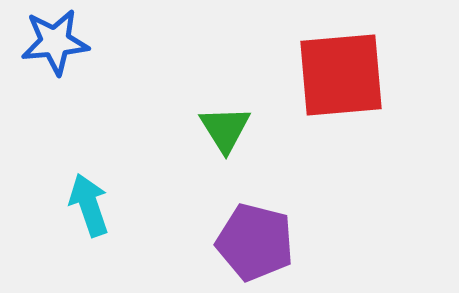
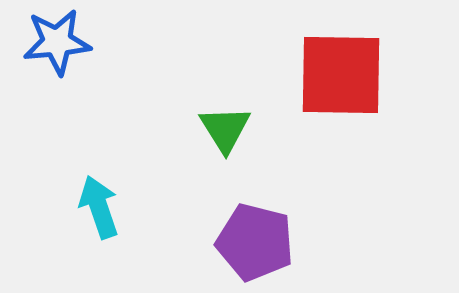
blue star: moved 2 px right
red square: rotated 6 degrees clockwise
cyan arrow: moved 10 px right, 2 px down
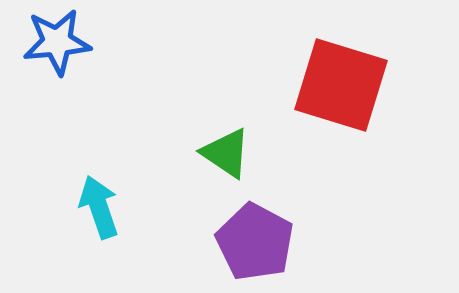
red square: moved 10 px down; rotated 16 degrees clockwise
green triangle: moved 1 px right, 24 px down; rotated 24 degrees counterclockwise
purple pentagon: rotated 14 degrees clockwise
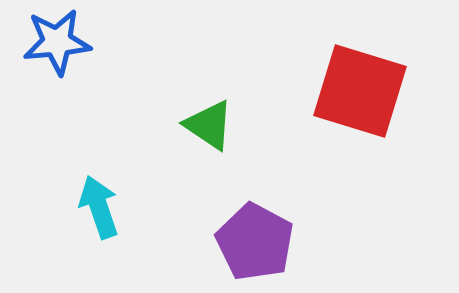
red square: moved 19 px right, 6 px down
green triangle: moved 17 px left, 28 px up
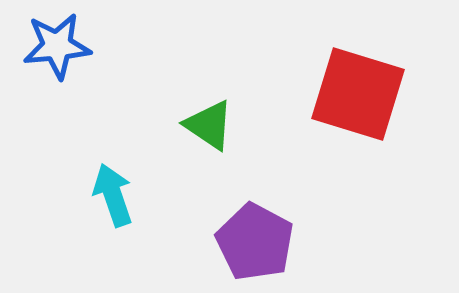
blue star: moved 4 px down
red square: moved 2 px left, 3 px down
cyan arrow: moved 14 px right, 12 px up
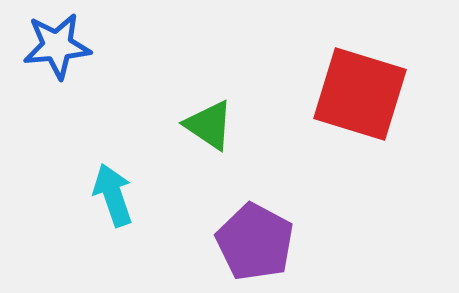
red square: moved 2 px right
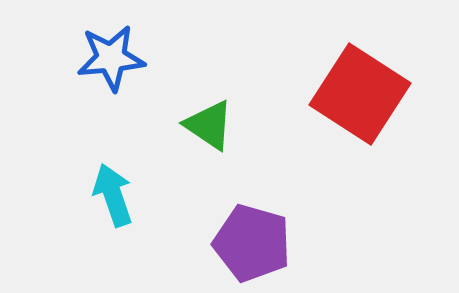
blue star: moved 54 px right, 12 px down
red square: rotated 16 degrees clockwise
purple pentagon: moved 3 px left, 1 px down; rotated 12 degrees counterclockwise
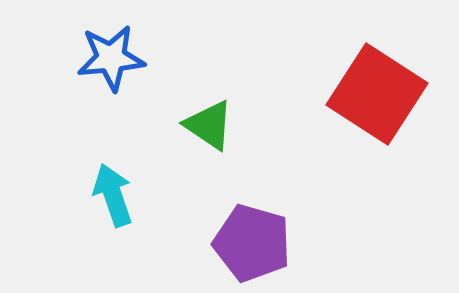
red square: moved 17 px right
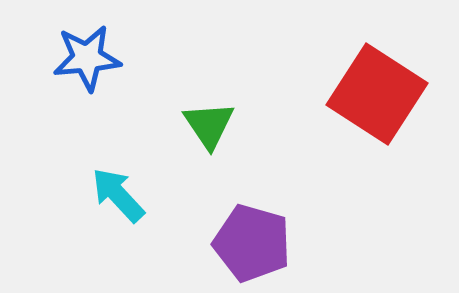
blue star: moved 24 px left
green triangle: rotated 22 degrees clockwise
cyan arrow: moved 5 px right; rotated 24 degrees counterclockwise
